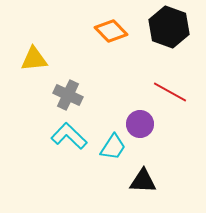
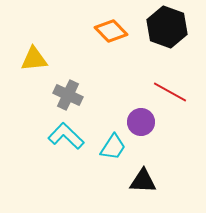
black hexagon: moved 2 px left
purple circle: moved 1 px right, 2 px up
cyan L-shape: moved 3 px left
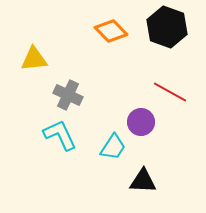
cyan L-shape: moved 6 px left, 1 px up; rotated 21 degrees clockwise
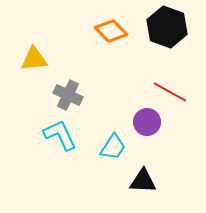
purple circle: moved 6 px right
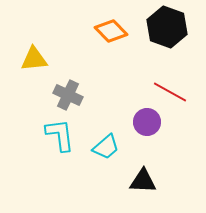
cyan L-shape: rotated 18 degrees clockwise
cyan trapezoid: moved 7 px left; rotated 16 degrees clockwise
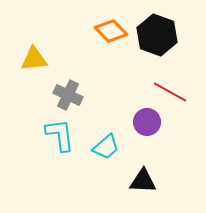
black hexagon: moved 10 px left, 8 px down
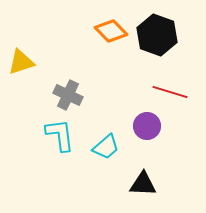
yellow triangle: moved 13 px left, 3 px down; rotated 12 degrees counterclockwise
red line: rotated 12 degrees counterclockwise
purple circle: moved 4 px down
black triangle: moved 3 px down
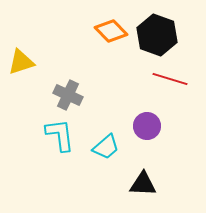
red line: moved 13 px up
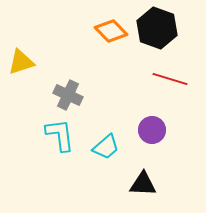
black hexagon: moved 7 px up
purple circle: moved 5 px right, 4 px down
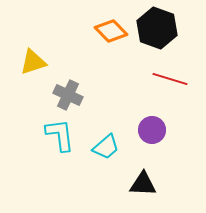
yellow triangle: moved 12 px right
